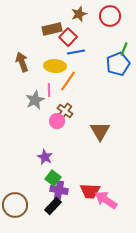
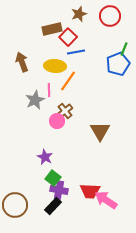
brown cross: rotated 14 degrees clockwise
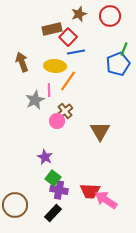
black rectangle: moved 7 px down
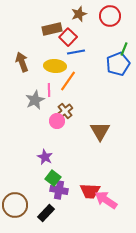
black rectangle: moved 7 px left
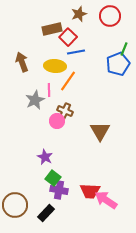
brown cross: rotated 28 degrees counterclockwise
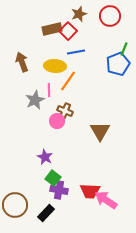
red square: moved 6 px up
